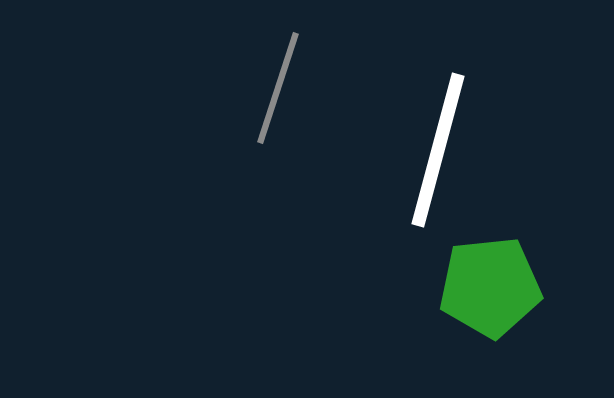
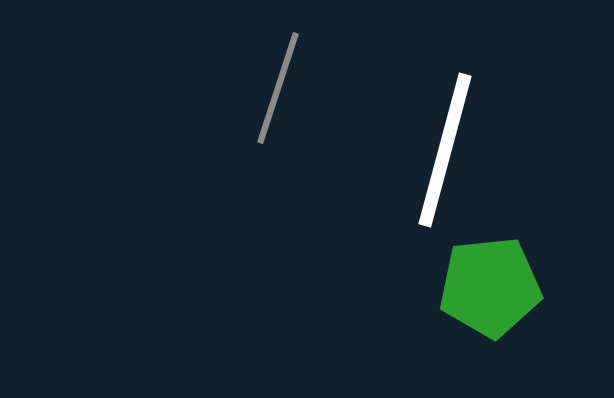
white line: moved 7 px right
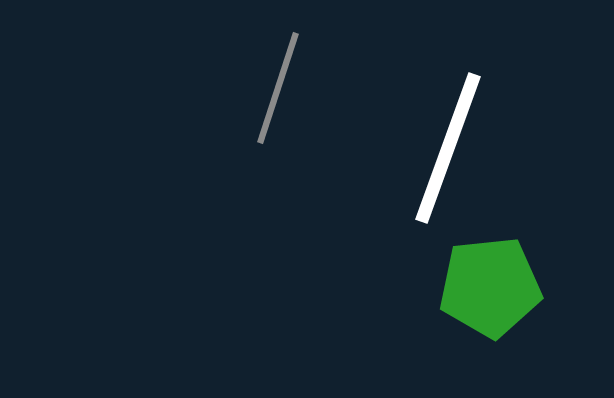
white line: moved 3 px right, 2 px up; rotated 5 degrees clockwise
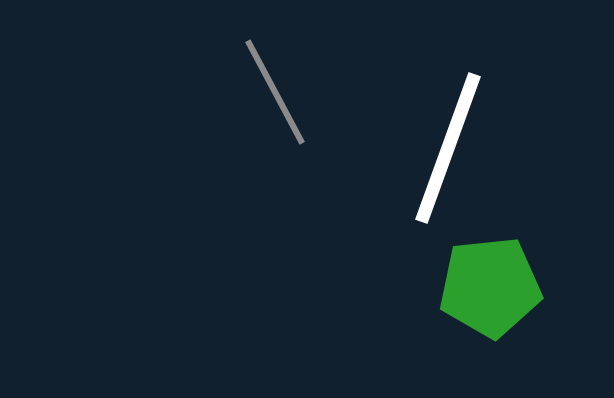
gray line: moved 3 px left, 4 px down; rotated 46 degrees counterclockwise
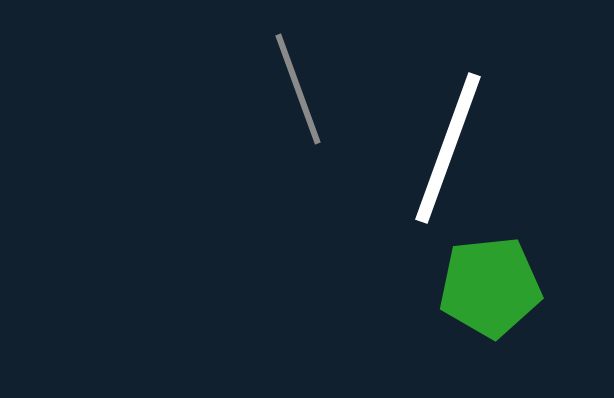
gray line: moved 23 px right, 3 px up; rotated 8 degrees clockwise
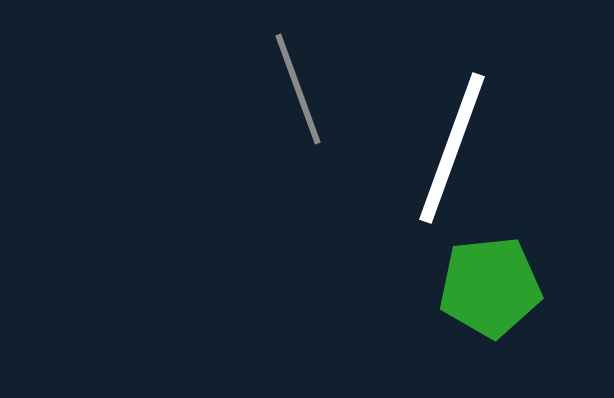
white line: moved 4 px right
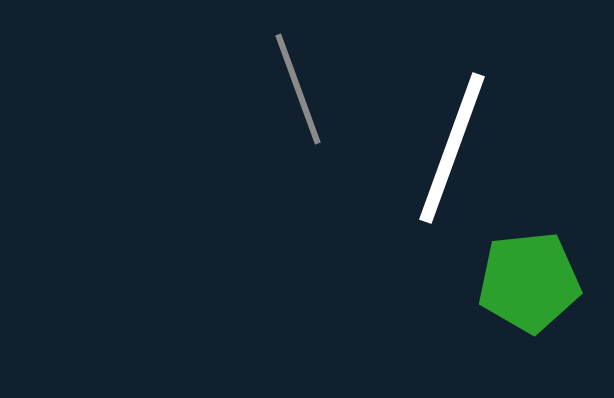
green pentagon: moved 39 px right, 5 px up
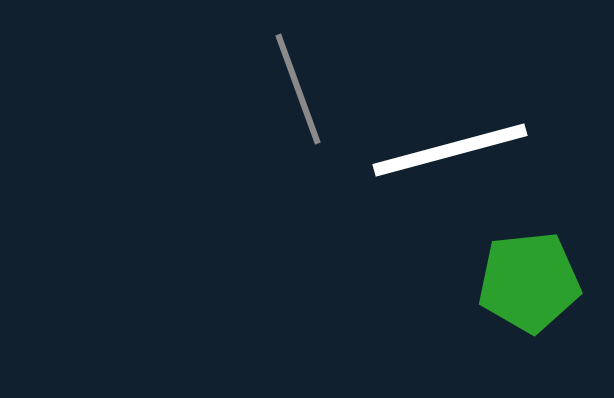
white line: moved 2 px left, 2 px down; rotated 55 degrees clockwise
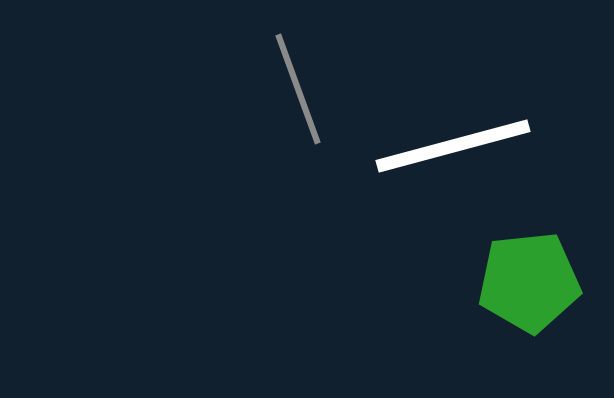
white line: moved 3 px right, 4 px up
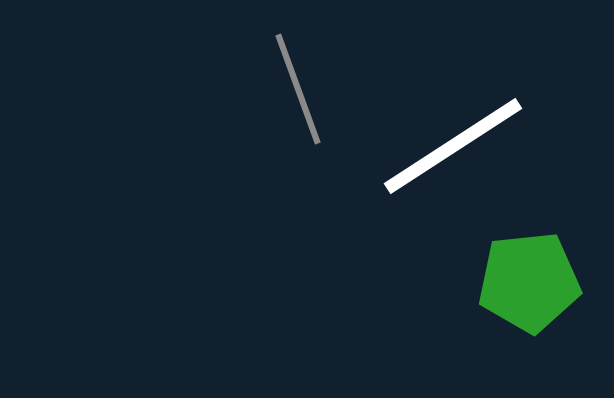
white line: rotated 18 degrees counterclockwise
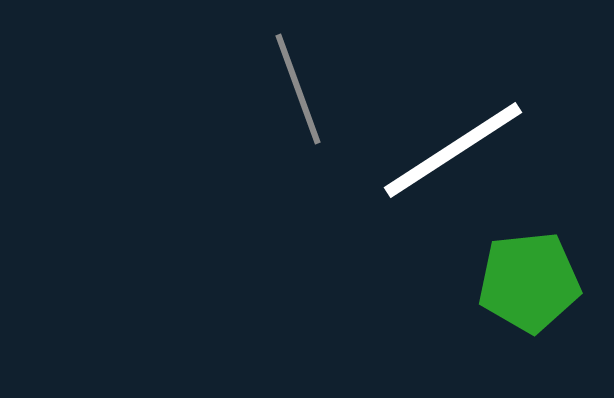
white line: moved 4 px down
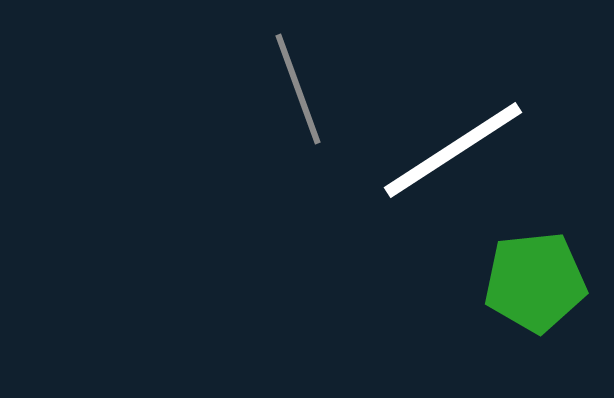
green pentagon: moved 6 px right
